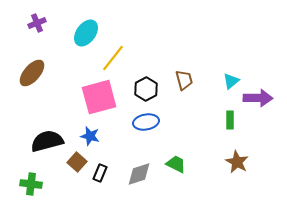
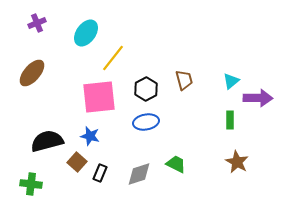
pink square: rotated 9 degrees clockwise
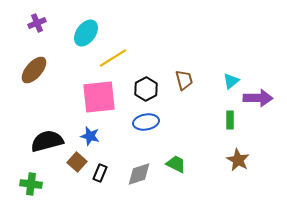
yellow line: rotated 20 degrees clockwise
brown ellipse: moved 2 px right, 3 px up
brown star: moved 1 px right, 2 px up
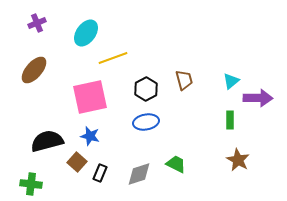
yellow line: rotated 12 degrees clockwise
pink square: moved 9 px left; rotated 6 degrees counterclockwise
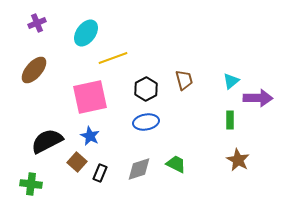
blue star: rotated 12 degrees clockwise
black semicircle: rotated 12 degrees counterclockwise
gray diamond: moved 5 px up
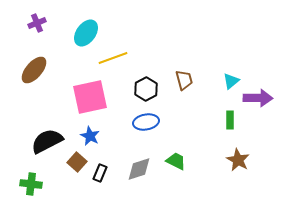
green trapezoid: moved 3 px up
